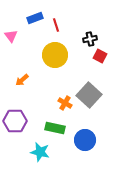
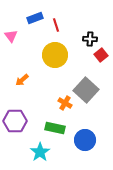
black cross: rotated 16 degrees clockwise
red square: moved 1 px right, 1 px up; rotated 24 degrees clockwise
gray square: moved 3 px left, 5 px up
cyan star: rotated 24 degrees clockwise
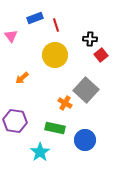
orange arrow: moved 2 px up
purple hexagon: rotated 10 degrees clockwise
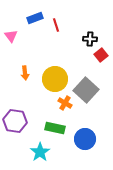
yellow circle: moved 24 px down
orange arrow: moved 3 px right, 5 px up; rotated 56 degrees counterclockwise
blue circle: moved 1 px up
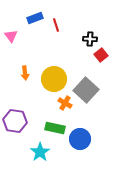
yellow circle: moved 1 px left
blue circle: moved 5 px left
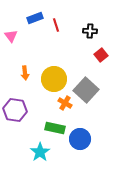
black cross: moved 8 px up
purple hexagon: moved 11 px up
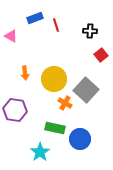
pink triangle: rotated 24 degrees counterclockwise
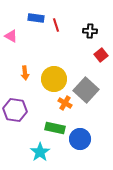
blue rectangle: moved 1 px right; rotated 28 degrees clockwise
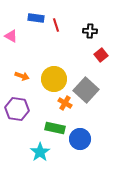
orange arrow: moved 3 px left, 3 px down; rotated 64 degrees counterclockwise
purple hexagon: moved 2 px right, 1 px up
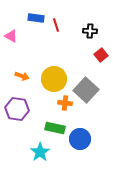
orange cross: rotated 24 degrees counterclockwise
